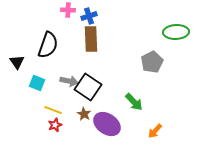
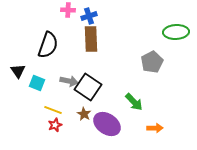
black triangle: moved 1 px right, 9 px down
orange arrow: moved 3 px up; rotated 133 degrees counterclockwise
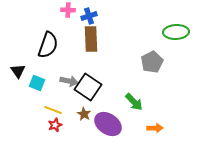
purple ellipse: moved 1 px right
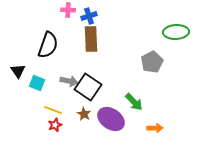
purple ellipse: moved 3 px right, 5 px up
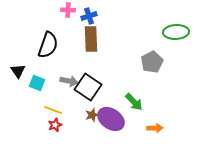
brown star: moved 8 px right, 1 px down; rotated 24 degrees clockwise
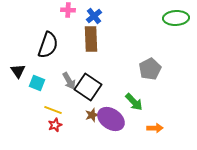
blue cross: moved 5 px right; rotated 21 degrees counterclockwise
green ellipse: moved 14 px up
gray pentagon: moved 2 px left, 7 px down
gray arrow: rotated 48 degrees clockwise
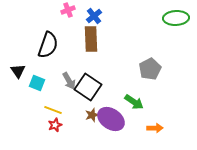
pink cross: rotated 24 degrees counterclockwise
green arrow: rotated 12 degrees counterclockwise
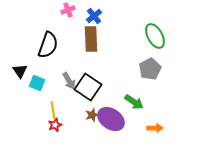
green ellipse: moved 21 px left, 18 px down; rotated 65 degrees clockwise
black triangle: moved 2 px right
yellow line: rotated 60 degrees clockwise
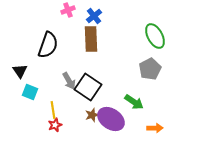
cyan square: moved 7 px left, 9 px down
